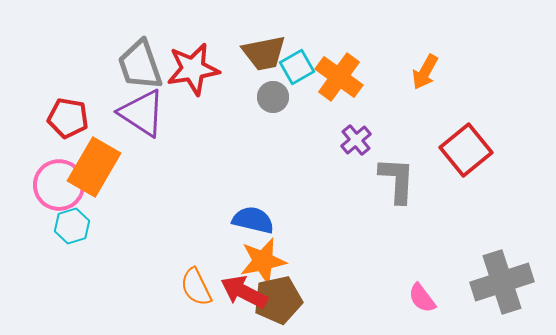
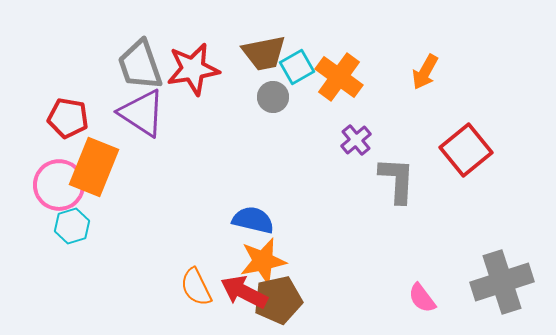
orange rectangle: rotated 8 degrees counterclockwise
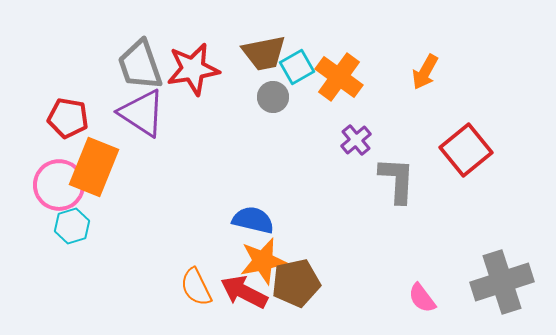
brown pentagon: moved 18 px right, 17 px up
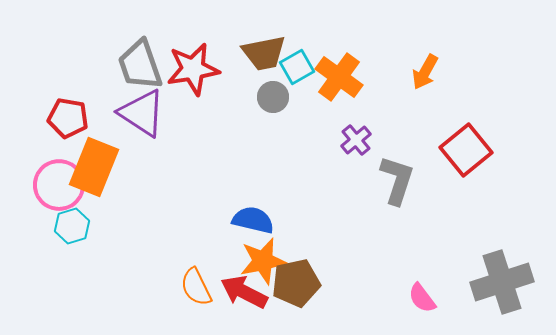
gray L-shape: rotated 15 degrees clockwise
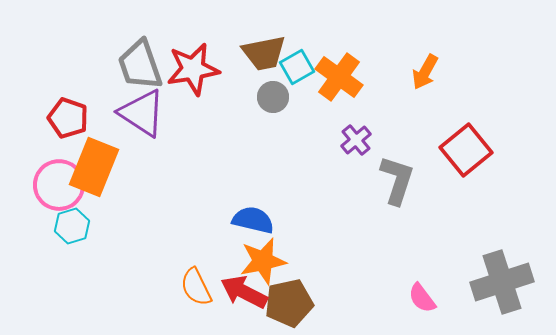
red pentagon: rotated 9 degrees clockwise
brown pentagon: moved 7 px left, 20 px down
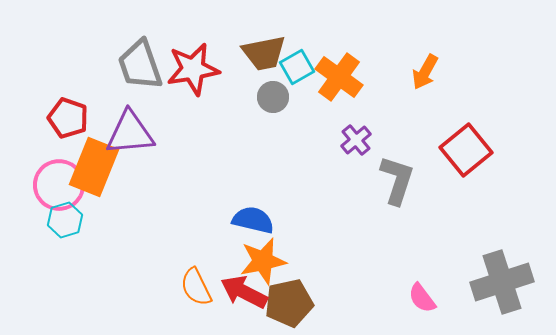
purple triangle: moved 12 px left, 20 px down; rotated 38 degrees counterclockwise
cyan hexagon: moved 7 px left, 6 px up
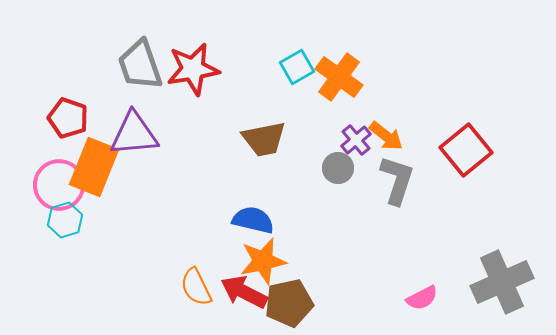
brown trapezoid: moved 86 px down
orange arrow: moved 39 px left, 64 px down; rotated 81 degrees counterclockwise
gray circle: moved 65 px right, 71 px down
purple triangle: moved 4 px right, 1 px down
gray cross: rotated 6 degrees counterclockwise
pink semicircle: rotated 80 degrees counterclockwise
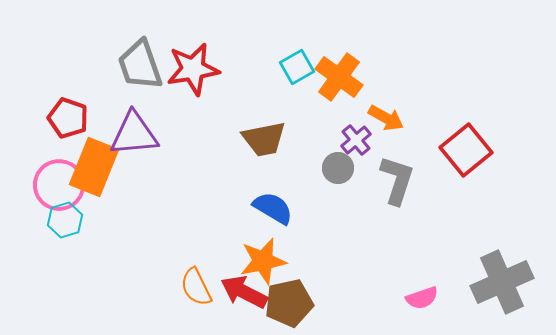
orange arrow: moved 18 px up; rotated 9 degrees counterclockwise
blue semicircle: moved 20 px right, 12 px up; rotated 18 degrees clockwise
pink semicircle: rotated 8 degrees clockwise
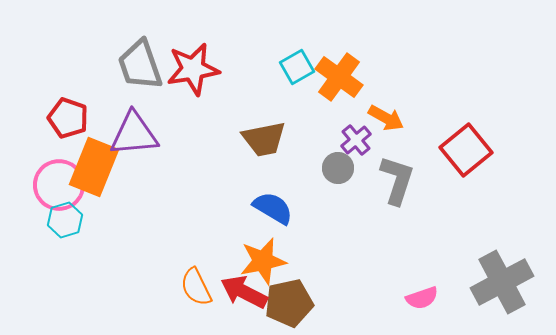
gray cross: rotated 4 degrees counterclockwise
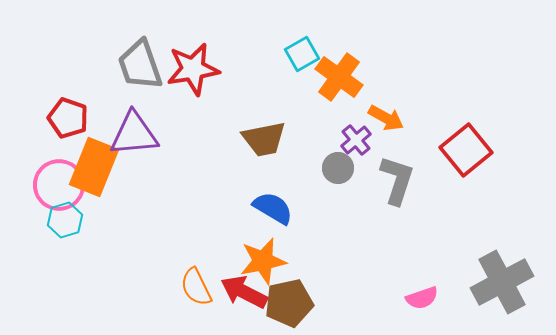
cyan square: moved 5 px right, 13 px up
